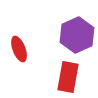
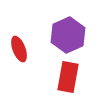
purple hexagon: moved 9 px left
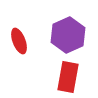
red ellipse: moved 8 px up
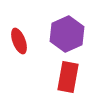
purple hexagon: moved 1 px left, 1 px up
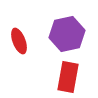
purple hexagon: rotated 12 degrees clockwise
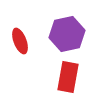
red ellipse: moved 1 px right
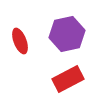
red rectangle: moved 2 px down; rotated 52 degrees clockwise
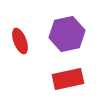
red rectangle: rotated 16 degrees clockwise
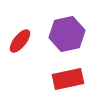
red ellipse: rotated 60 degrees clockwise
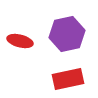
red ellipse: rotated 65 degrees clockwise
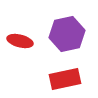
red rectangle: moved 3 px left
